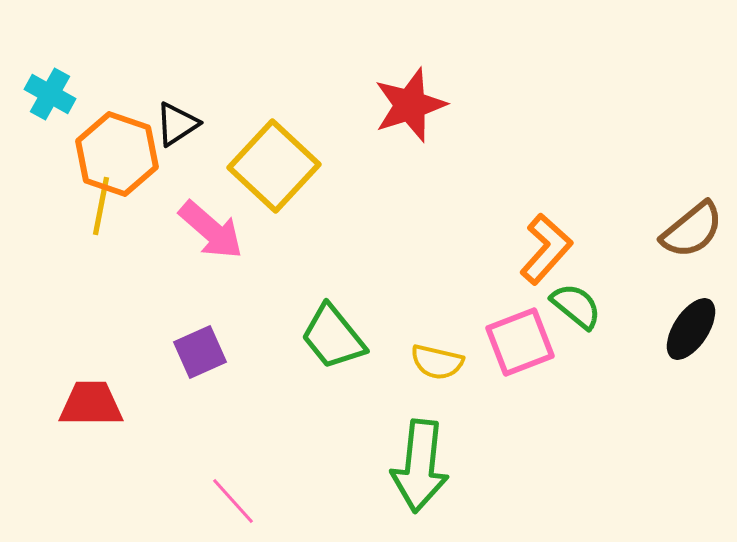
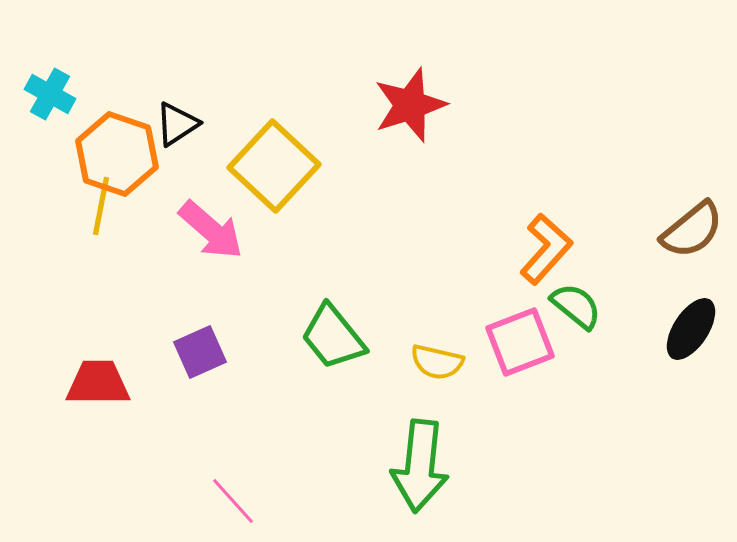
red trapezoid: moved 7 px right, 21 px up
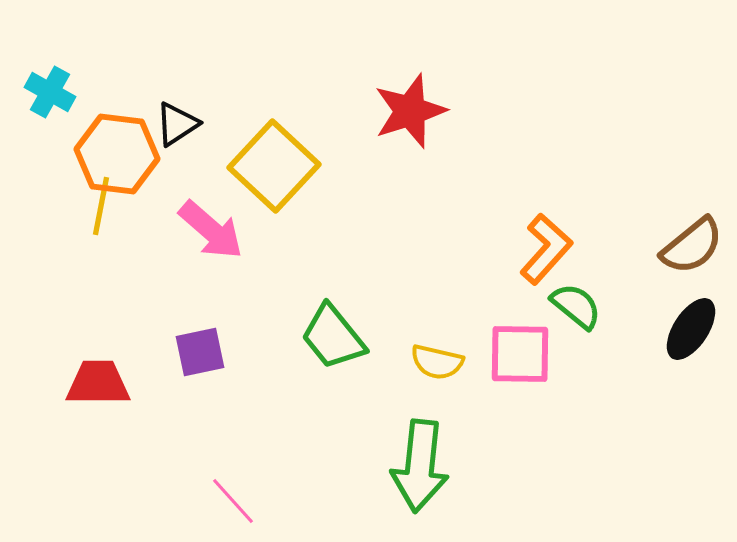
cyan cross: moved 2 px up
red star: moved 6 px down
orange hexagon: rotated 12 degrees counterclockwise
brown semicircle: moved 16 px down
pink square: moved 12 px down; rotated 22 degrees clockwise
purple square: rotated 12 degrees clockwise
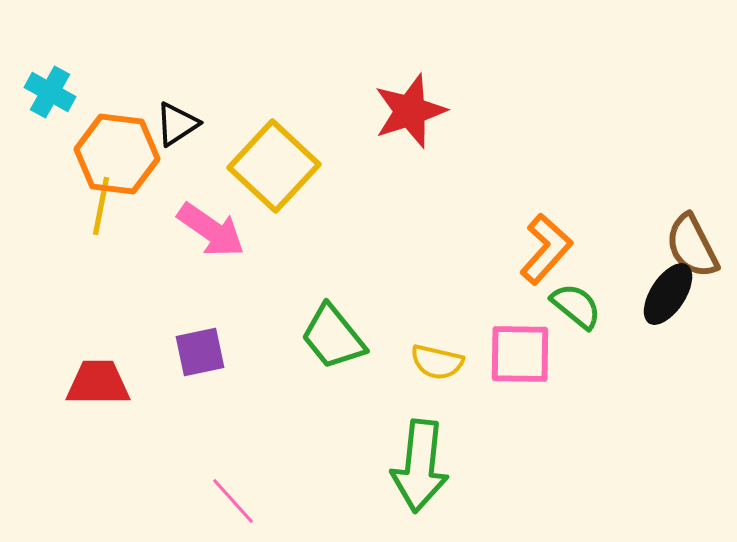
pink arrow: rotated 6 degrees counterclockwise
brown semicircle: rotated 102 degrees clockwise
black ellipse: moved 23 px left, 35 px up
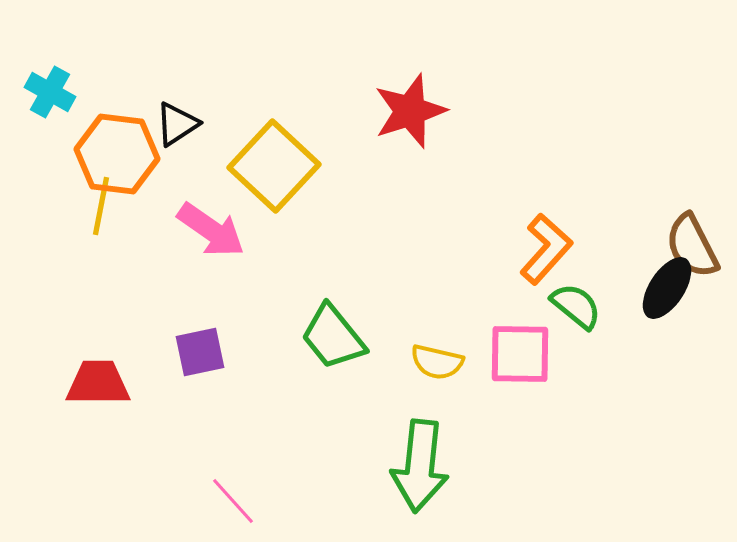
black ellipse: moved 1 px left, 6 px up
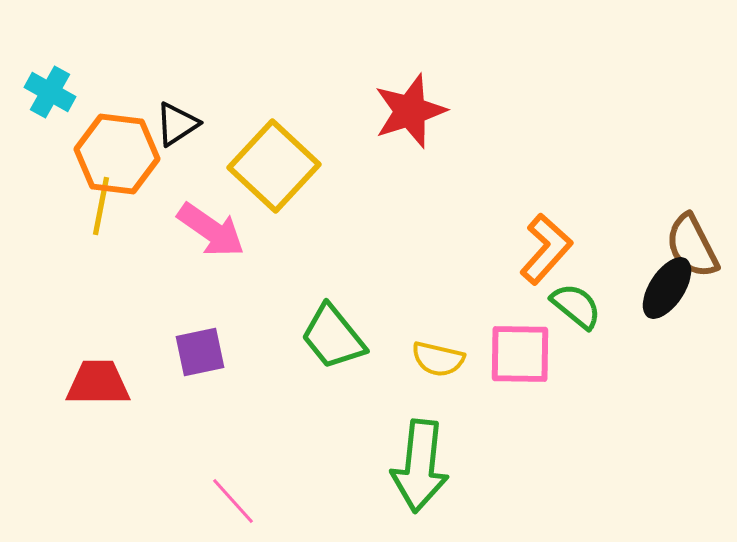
yellow semicircle: moved 1 px right, 3 px up
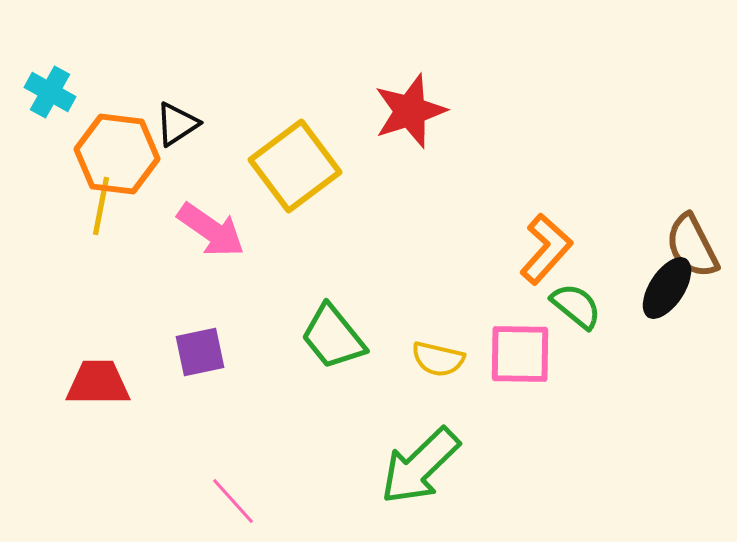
yellow square: moved 21 px right; rotated 10 degrees clockwise
green arrow: rotated 40 degrees clockwise
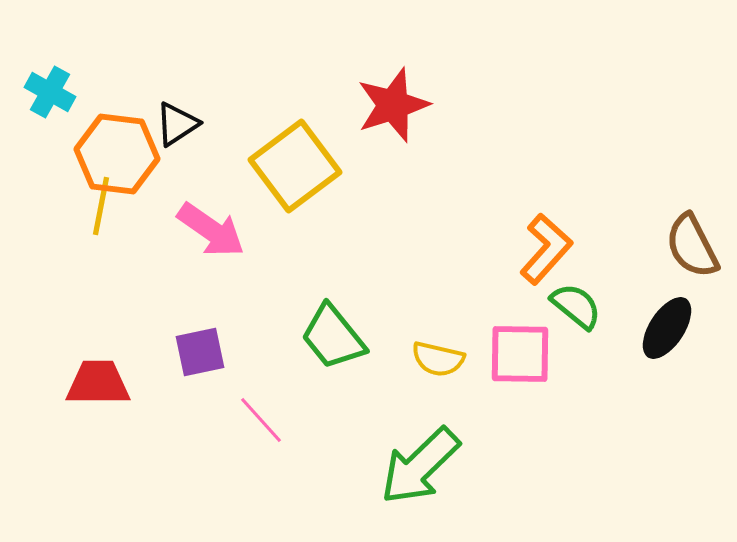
red star: moved 17 px left, 6 px up
black ellipse: moved 40 px down
pink line: moved 28 px right, 81 px up
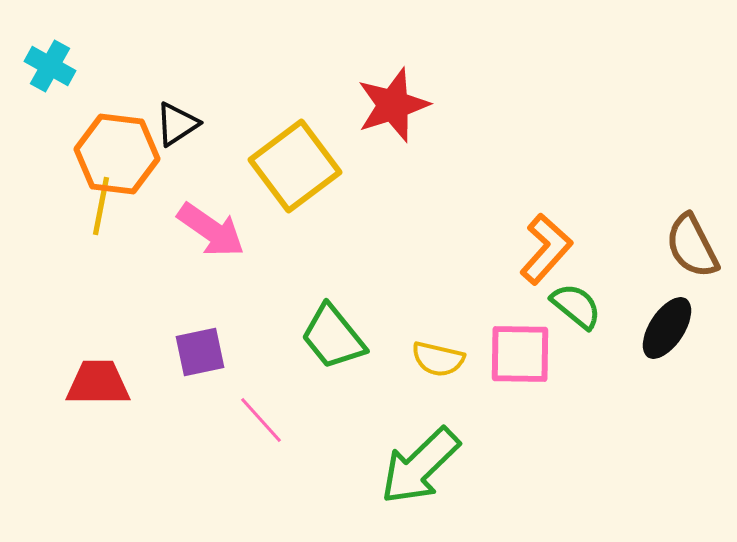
cyan cross: moved 26 px up
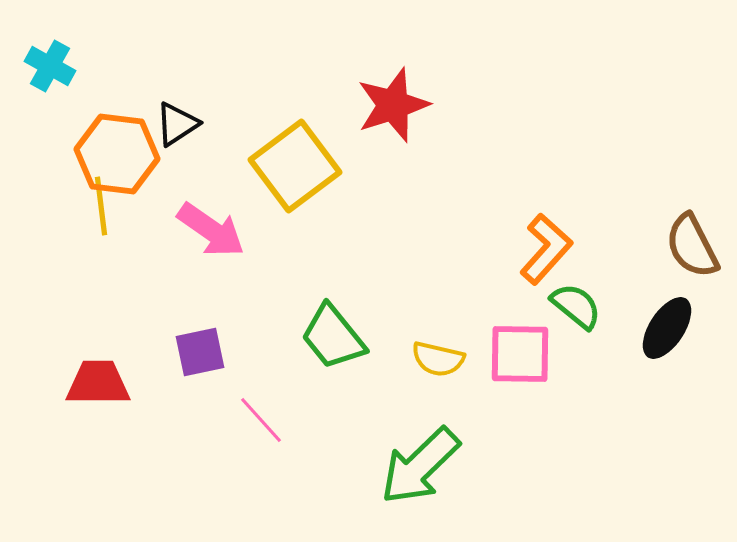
yellow line: rotated 18 degrees counterclockwise
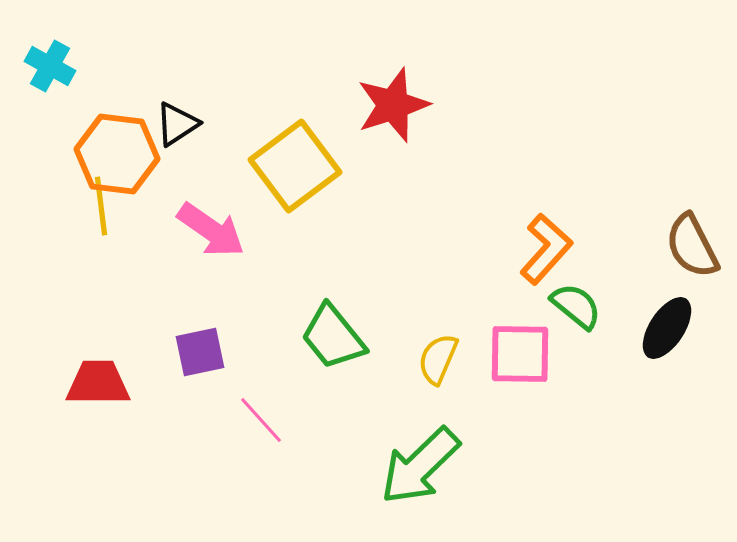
yellow semicircle: rotated 100 degrees clockwise
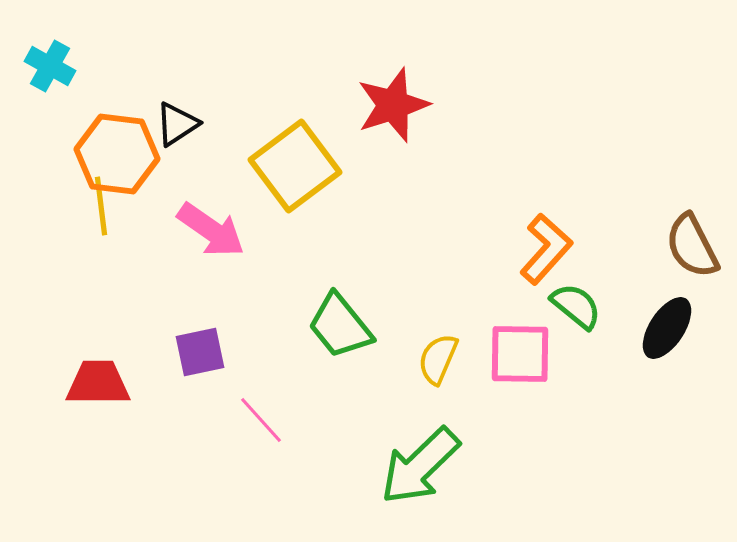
green trapezoid: moved 7 px right, 11 px up
